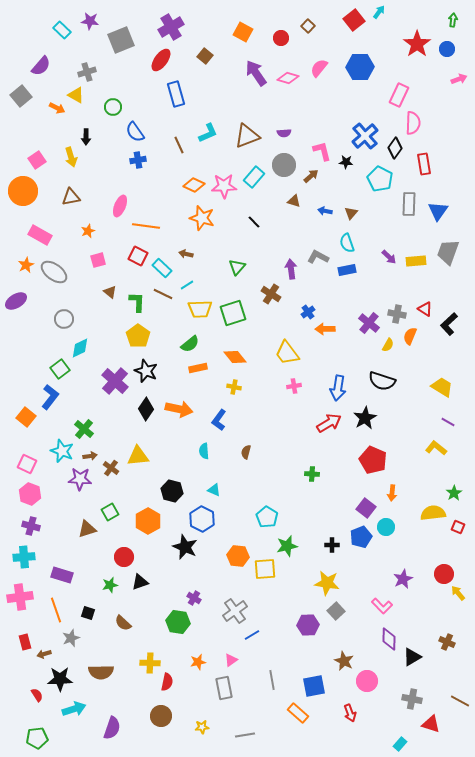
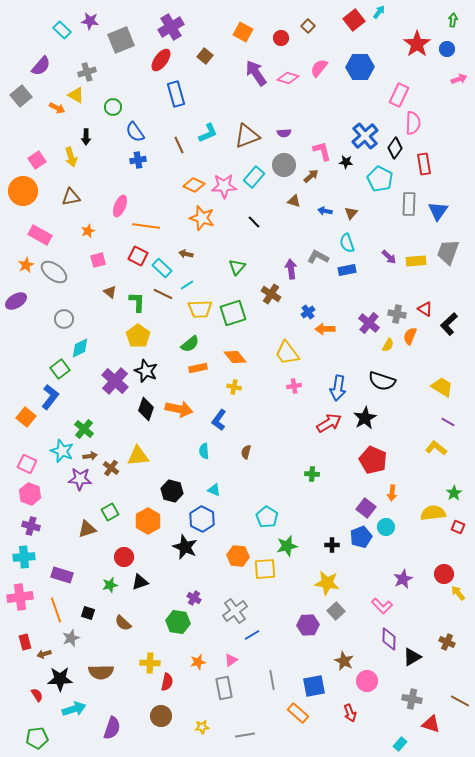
black diamond at (146, 409): rotated 15 degrees counterclockwise
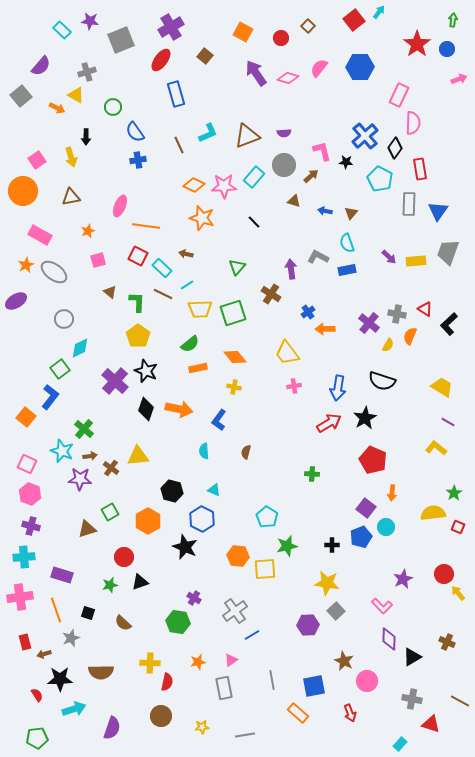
red rectangle at (424, 164): moved 4 px left, 5 px down
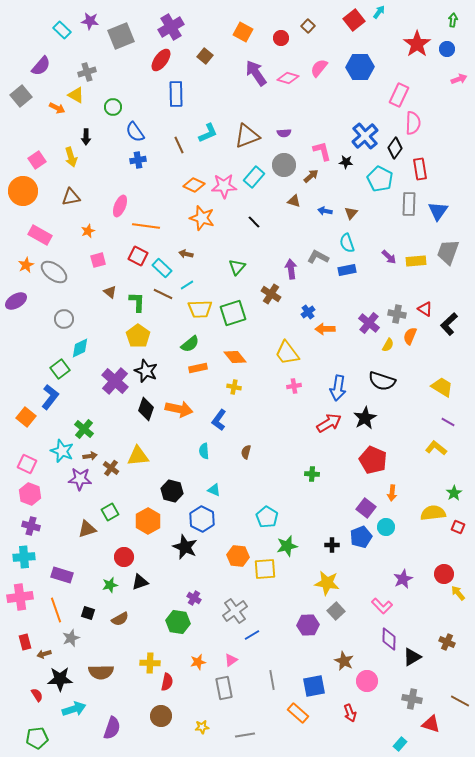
gray square at (121, 40): moved 4 px up
blue rectangle at (176, 94): rotated 15 degrees clockwise
brown semicircle at (123, 623): moved 3 px left, 4 px up; rotated 72 degrees counterclockwise
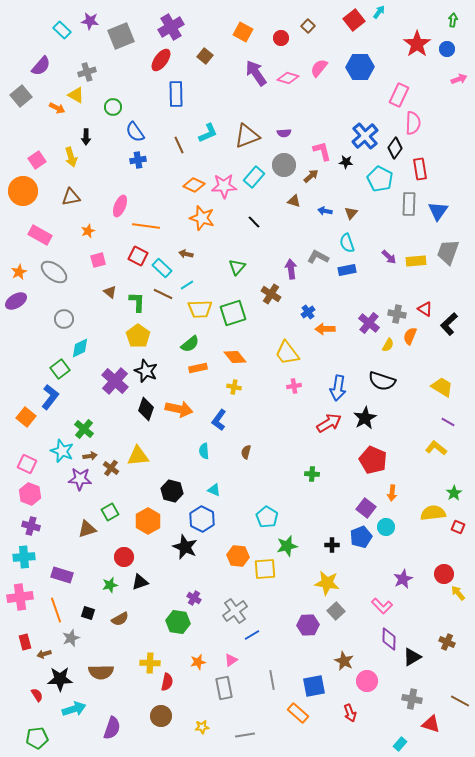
orange star at (26, 265): moved 7 px left, 7 px down
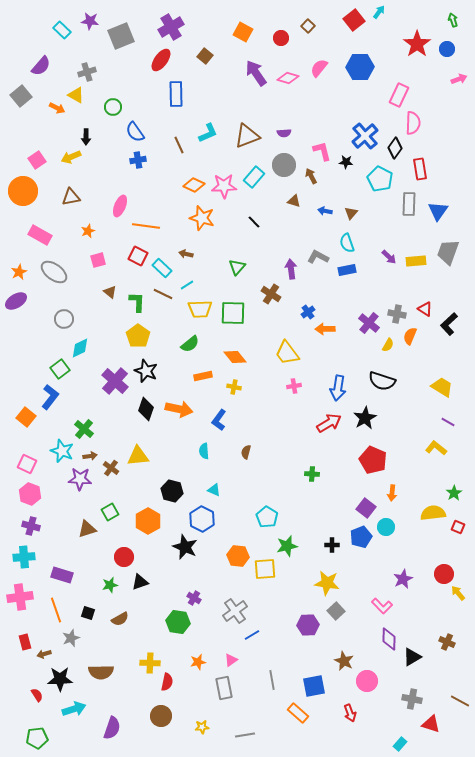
green arrow at (453, 20): rotated 24 degrees counterclockwise
yellow arrow at (71, 157): rotated 84 degrees clockwise
brown arrow at (311, 176): rotated 77 degrees counterclockwise
green square at (233, 313): rotated 20 degrees clockwise
orange rectangle at (198, 368): moved 5 px right, 8 px down
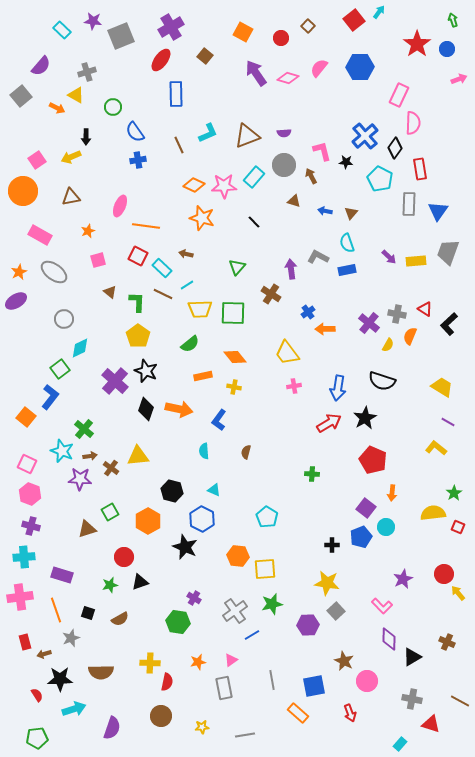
purple star at (90, 21): moved 3 px right
green star at (287, 546): moved 15 px left, 58 px down
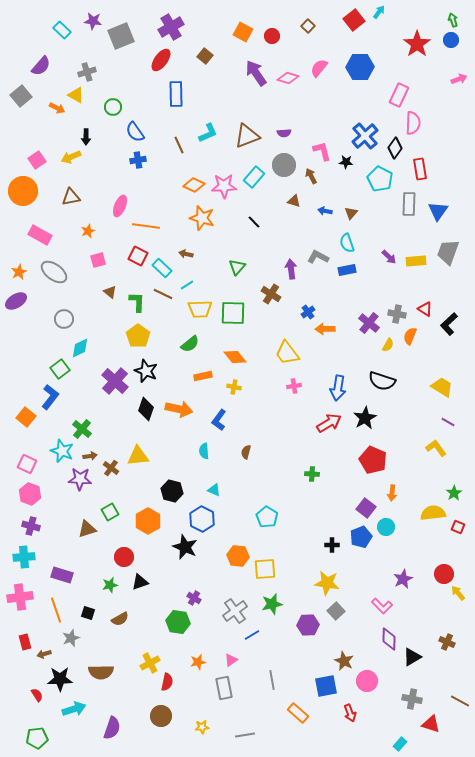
red circle at (281, 38): moved 9 px left, 2 px up
blue circle at (447, 49): moved 4 px right, 9 px up
green cross at (84, 429): moved 2 px left
yellow L-shape at (436, 448): rotated 15 degrees clockwise
yellow cross at (150, 663): rotated 30 degrees counterclockwise
blue square at (314, 686): moved 12 px right
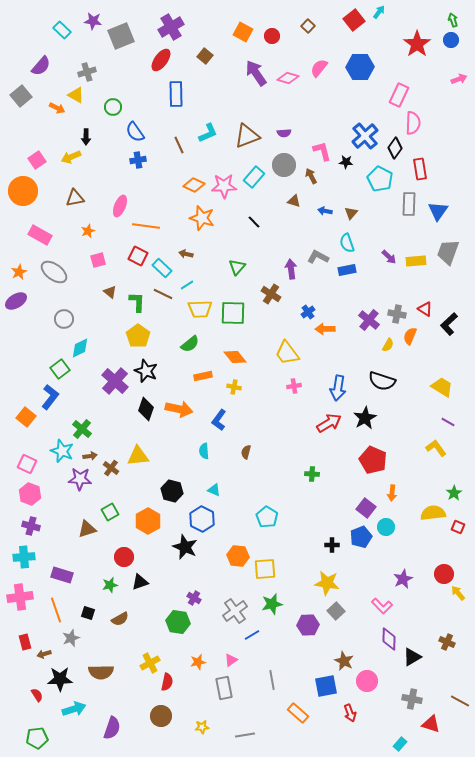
brown triangle at (71, 197): moved 4 px right, 1 px down
purple cross at (369, 323): moved 3 px up
